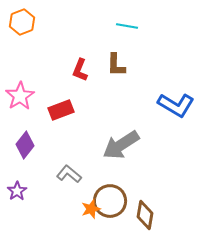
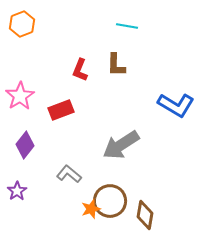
orange hexagon: moved 2 px down
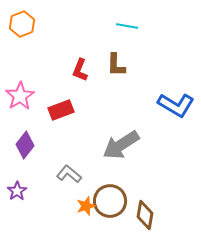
orange star: moved 5 px left, 3 px up
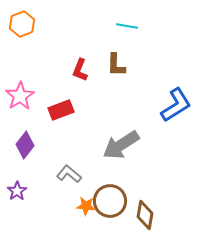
blue L-shape: rotated 63 degrees counterclockwise
orange star: rotated 24 degrees clockwise
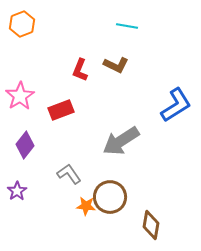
brown L-shape: rotated 65 degrees counterclockwise
gray arrow: moved 4 px up
gray L-shape: rotated 15 degrees clockwise
brown circle: moved 4 px up
brown diamond: moved 6 px right, 10 px down
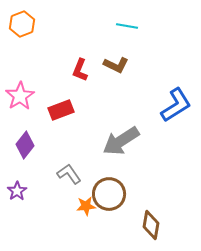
brown circle: moved 1 px left, 3 px up
orange star: rotated 12 degrees counterclockwise
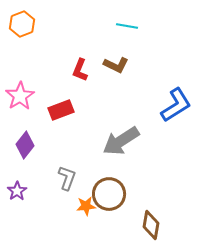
gray L-shape: moved 2 px left, 4 px down; rotated 55 degrees clockwise
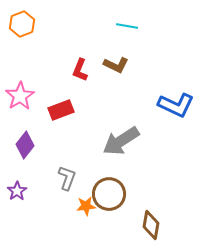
blue L-shape: rotated 57 degrees clockwise
